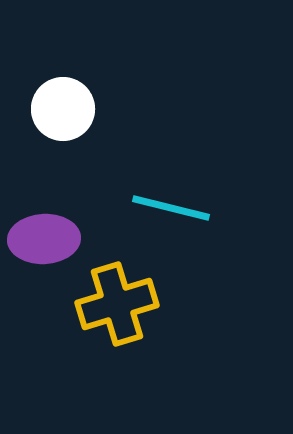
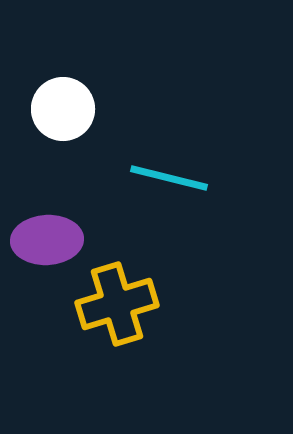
cyan line: moved 2 px left, 30 px up
purple ellipse: moved 3 px right, 1 px down
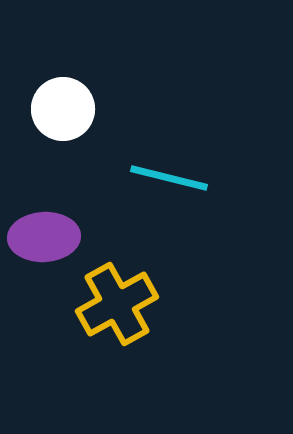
purple ellipse: moved 3 px left, 3 px up
yellow cross: rotated 12 degrees counterclockwise
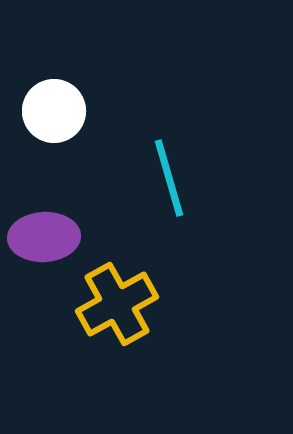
white circle: moved 9 px left, 2 px down
cyan line: rotated 60 degrees clockwise
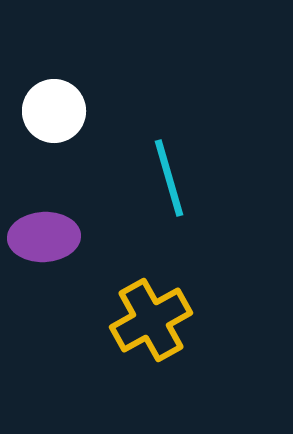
yellow cross: moved 34 px right, 16 px down
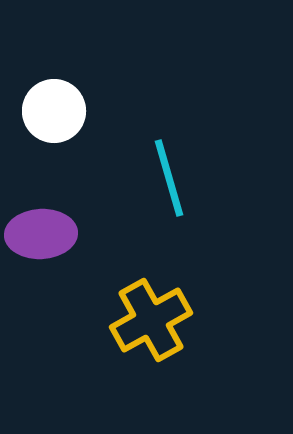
purple ellipse: moved 3 px left, 3 px up
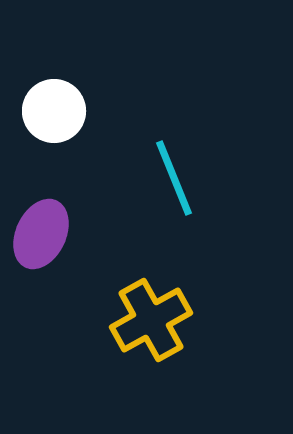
cyan line: moved 5 px right; rotated 6 degrees counterclockwise
purple ellipse: rotated 62 degrees counterclockwise
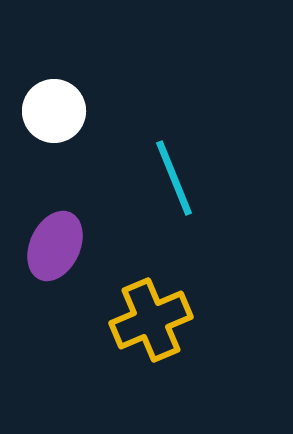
purple ellipse: moved 14 px right, 12 px down
yellow cross: rotated 6 degrees clockwise
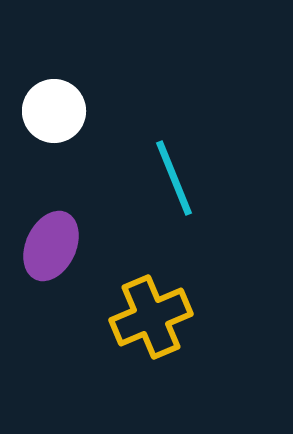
purple ellipse: moved 4 px left
yellow cross: moved 3 px up
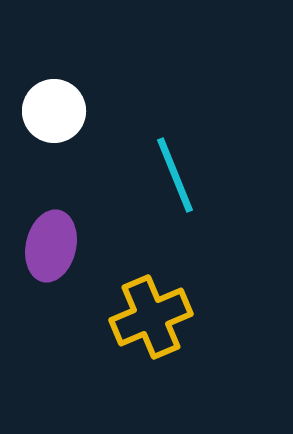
cyan line: moved 1 px right, 3 px up
purple ellipse: rotated 12 degrees counterclockwise
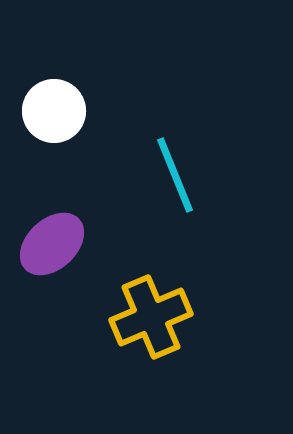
purple ellipse: moved 1 px right, 2 px up; rotated 34 degrees clockwise
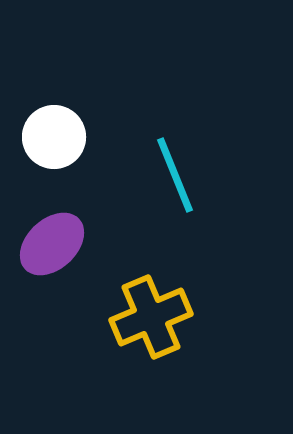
white circle: moved 26 px down
